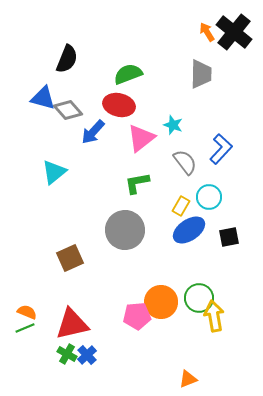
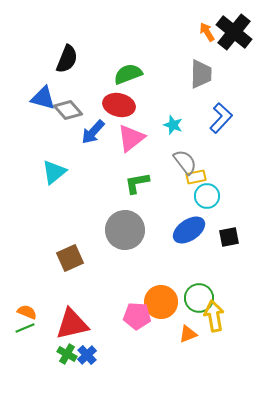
pink triangle: moved 10 px left
blue L-shape: moved 31 px up
cyan circle: moved 2 px left, 1 px up
yellow rectangle: moved 15 px right, 29 px up; rotated 48 degrees clockwise
pink pentagon: rotated 8 degrees clockwise
orange triangle: moved 45 px up
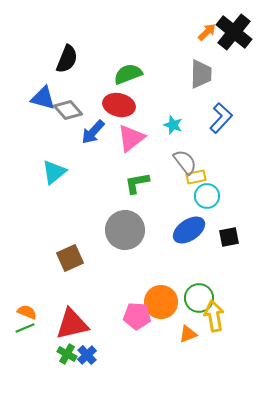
orange arrow: rotated 78 degrees clockwise
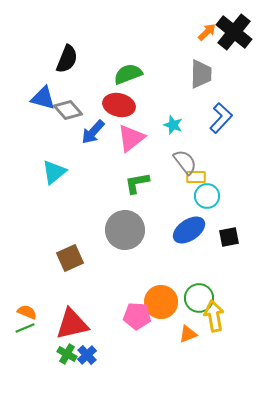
yellow rectangle: rotated 12 degrees clockwise
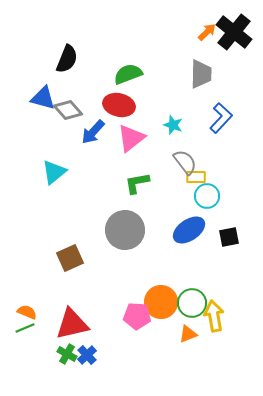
green circle: moved 7 px left, 5 px down
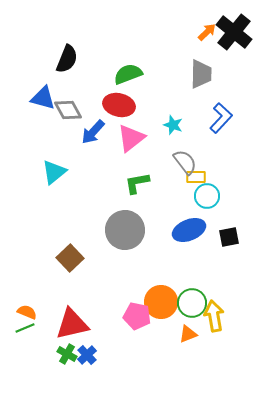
gray diamond: rotated 12 degrees clockwise
blue ellipse: rotated 12 degrees clockwise
brown square: rotated 20 degrees counterclockwise
pink pentagon: rotated 8 degrees clockwise
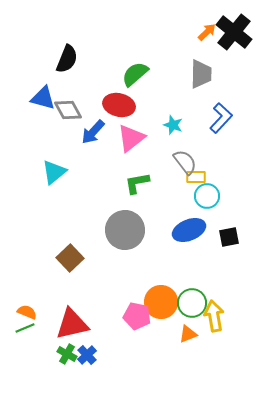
green semicircle: moved 7 px right; rotated 20 degrees counterclockwise
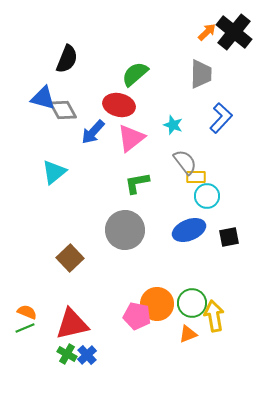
gray diamond: moved 5 px left
orange circle: moved 4 px left, 2 px down
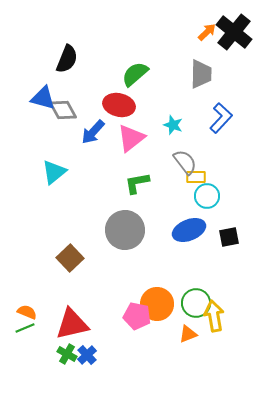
green circle: moved 4 px right
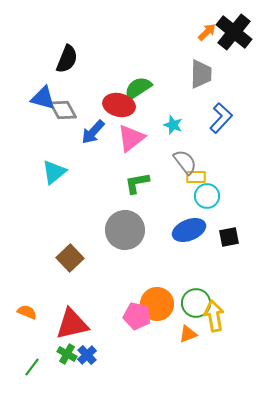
green semicircle: moved 3 px right, 14 px down; rotated 8 degrees clockwise
green line: moved 7 px right, 39 px down; rotated 30 degrees counterclockwise
